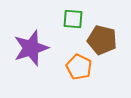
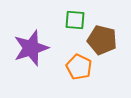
green square: moved 2 px right, 1 px down
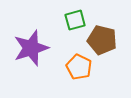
green square: rotated 20 degrees counterclockwise
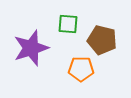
green square: moved 7 px left, 4 px down; rotated 20 degrees clockwise
orange pentagon: moved 2 px right, 2 px down; rotated 25 degrees counterclockwise
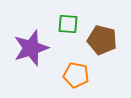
orange pentagon: moved 5 px left, 6 px down; rotated 10 degrees clockwise
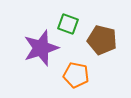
green square: rotated 15 degrees clockwise
purple star: moved 10 px right
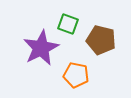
brown pentagon: moved 1 px left
purple star: rotated 9 degrees counterclockwise
